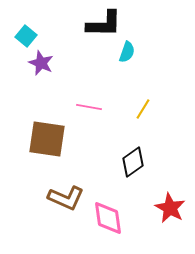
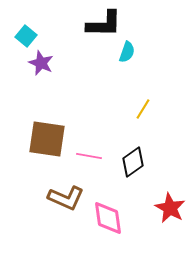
pink line: moved 49 px down
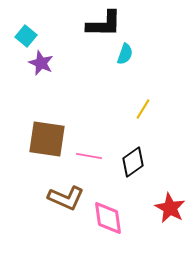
cyan semicircle: moved 2 px left, 2 px down
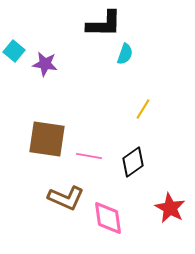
cyan square: moved 12 px left, 15 px down
purple star: moved 4 px right, 1 px down; rotated 15 degrees counterclockwise
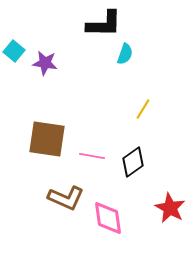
purple star: moved 1 px up
pink line: moved 3 px right
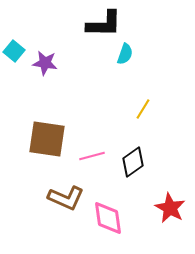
pink line: rotated 25 degrees counterclockwise
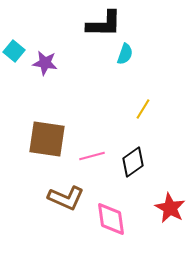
pink diamond: moved 3 px right, 1 px down
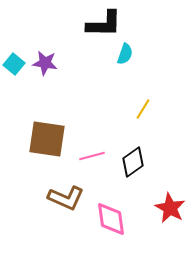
cyan square: moved 13 px down
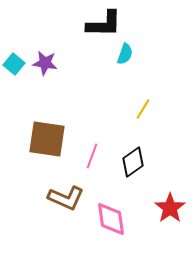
pink line: rotated 55 degrees counterclockwise
red star: rotated 8 degrees clockwise
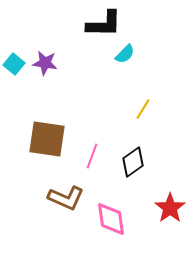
cyan semicircle: rotated 25 degrees clockwise
